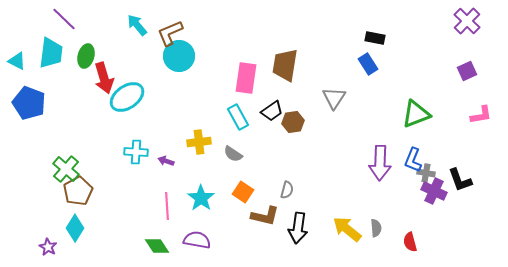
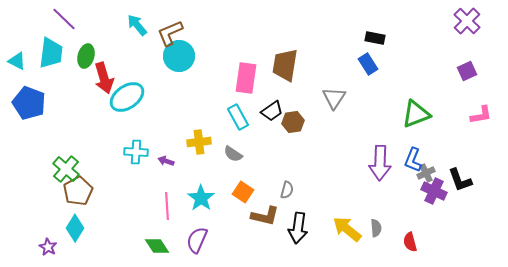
gray cross at (426, 173): rotated 36 degrees counterclockwise
purple semicircle at (197, 240): rotated 76 degrees counterclockwise
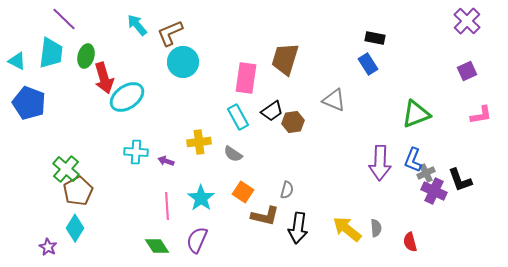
cyan circle at (179, 56): moved 4 px right, 6 px down
brown trapezoid at (285, 65): moved 6 px up; rotated 8 degrees clockwise
gray triangle at (334, 98): moved 2 px down; rotated 40 degrees counterclockwise
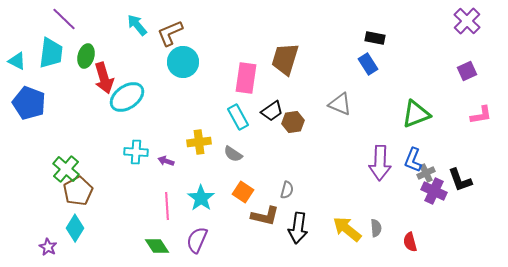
gray triangle at (334, 100): moved 6 px right, 4 px down
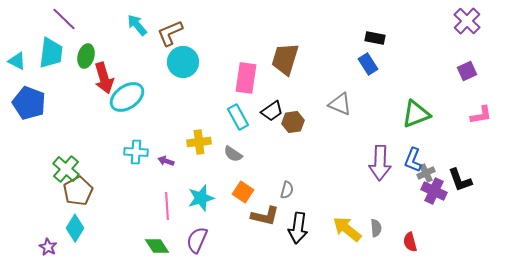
cyan star at (201, 198): rotated 20 degrees clockwise
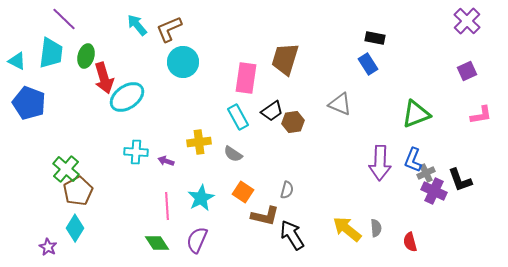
brown L-shape at (170, 33): moved 1 px left, 4 px up
cyan star at (201, 198): rotated 12 degrees counterclockwise
black arrow at (298, 228): moved 6 px left, 7 px down; rotated 140 degrees clockwise
green diamond at (157, 246): moved 3 px up
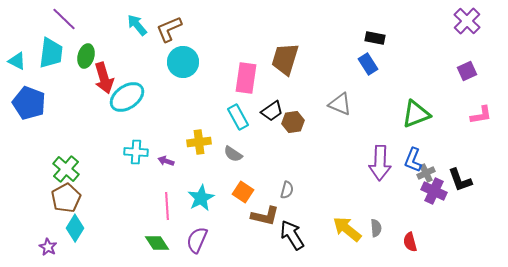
brown pentagon at (78, 191): moved 12 px left, 7 px down
